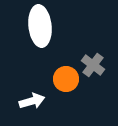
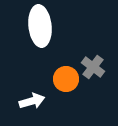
gray cross: moved 2 px down
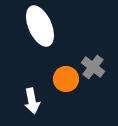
white ellipse: rotated 18 degrees counterclockwise
white arrow: rotated 95 degrees clockwise
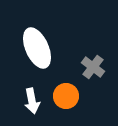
white ellipse: moved 3 px left, 22 px down
orange circle: moved 17 px down
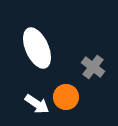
orange circle: moved 1 px down
white arrow: moved 5 px right, 3 px down; rotated 45 degrees counterclockwise
